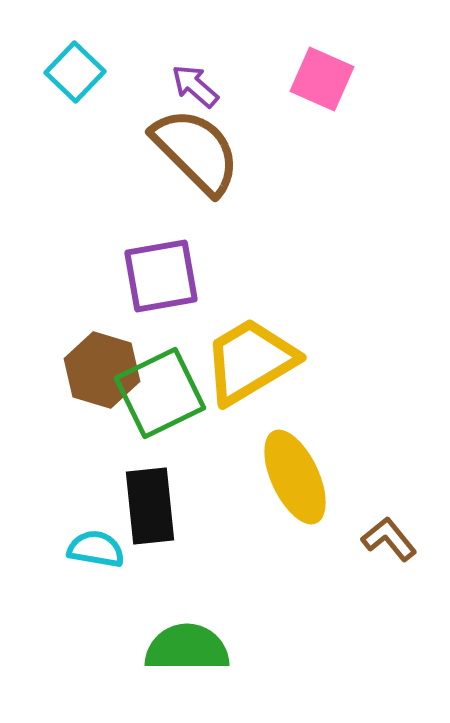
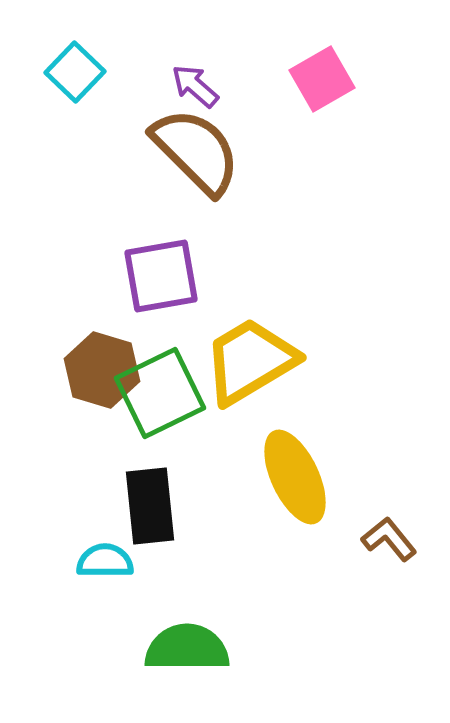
pink square: rotated 36 degrees clockwise
cyan semicircle: moved 9 px right, 12 px down; rotated 10 degrees counterclockwise
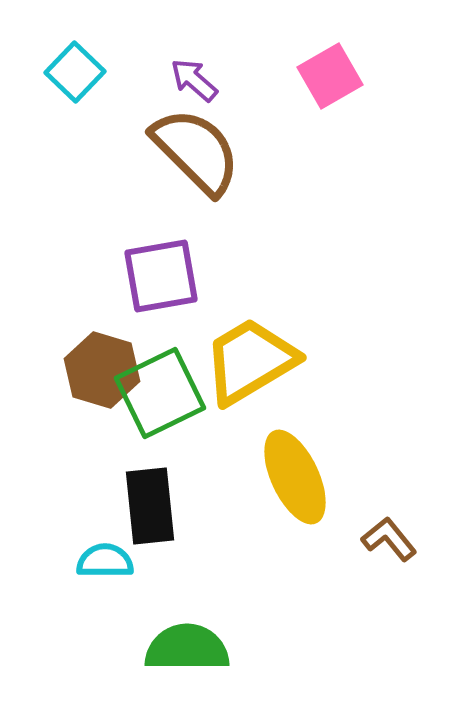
pink square: moved 8 px right, 3 px up
purple arrow: moved 1 px left, 6 px up
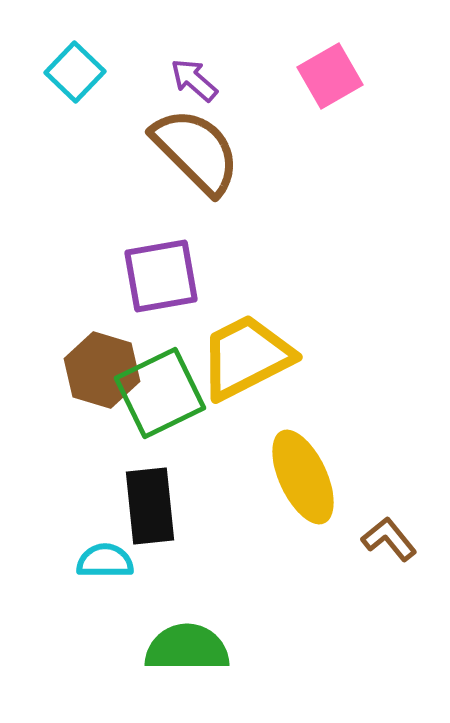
yellow trapezoid: moved 4 px left, 4 px up; rotated 4 degrees clockwise
yellow ellipse: moved 8 px right
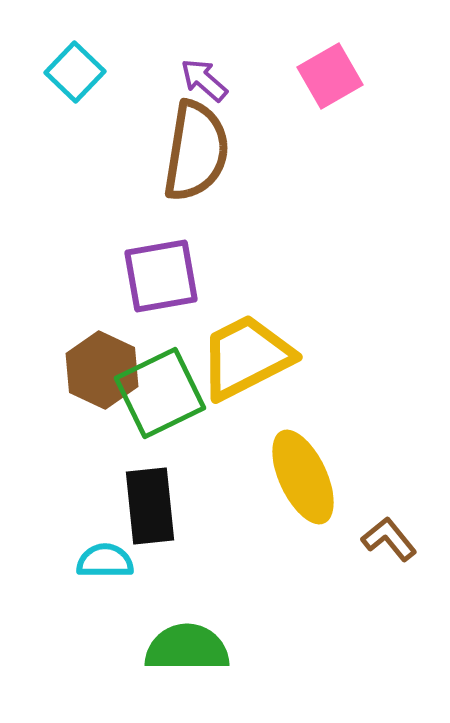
purple arrow: moved 10 px right
brown semicircle: rotated 54 degrees clockwise
brown hexagon: rotated 8 degrees clockwise
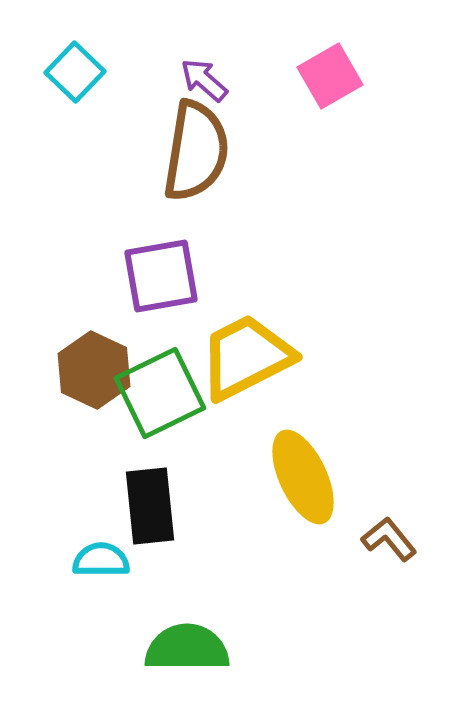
brown hexagon: moved 8 px left
cyan semicircle: moved 4 px left, 1 px up
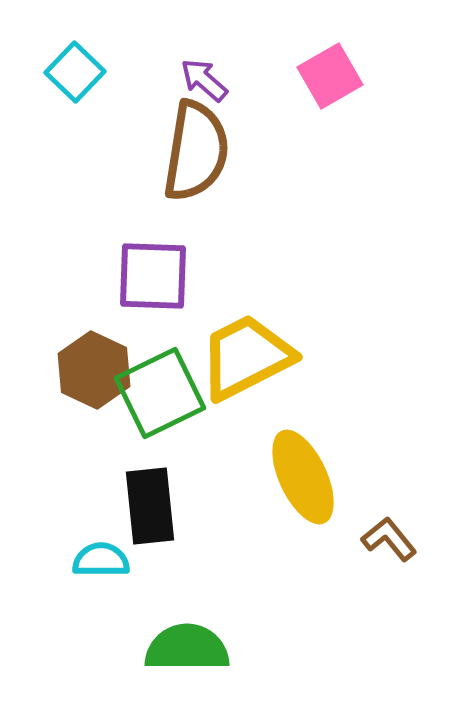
purple square: moved 8 px left; rotated 12 degrees clockwise
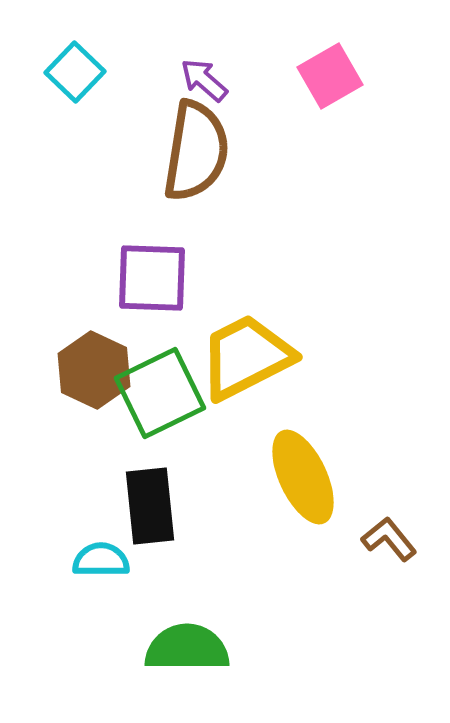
purple square: moved 1 px left, 2 px down
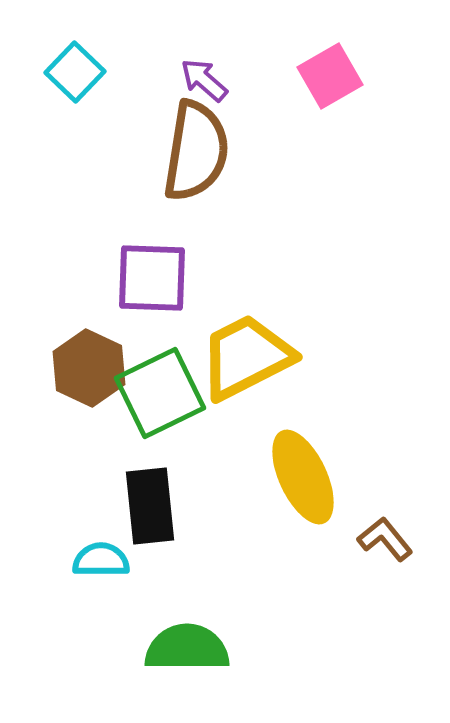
brown hexagon: moved 5 px left, 2 px up
brown L-shape: moved 4 px left
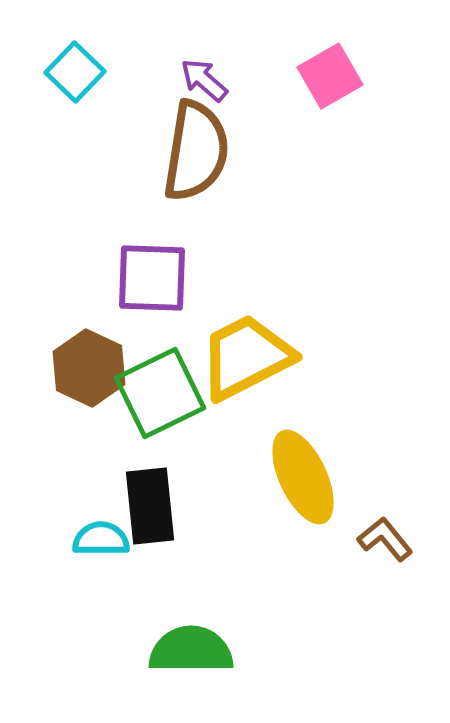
cyan semicircle: moved 21 px up
green semicircle: moved 4 px right, 2 px down
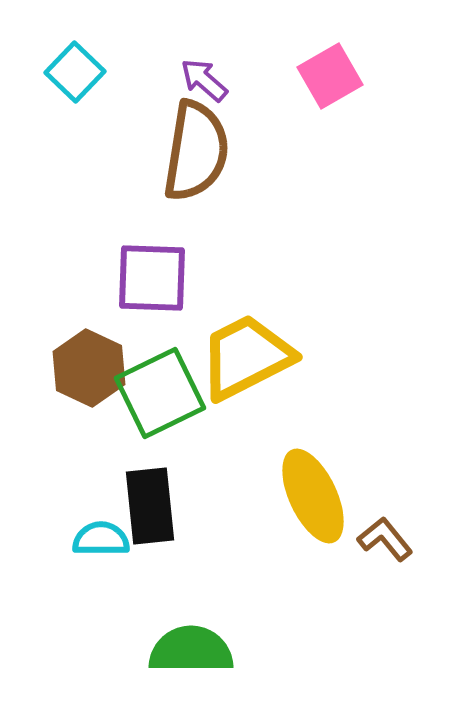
yellow ellipse: moved 10 px right, 19 px down
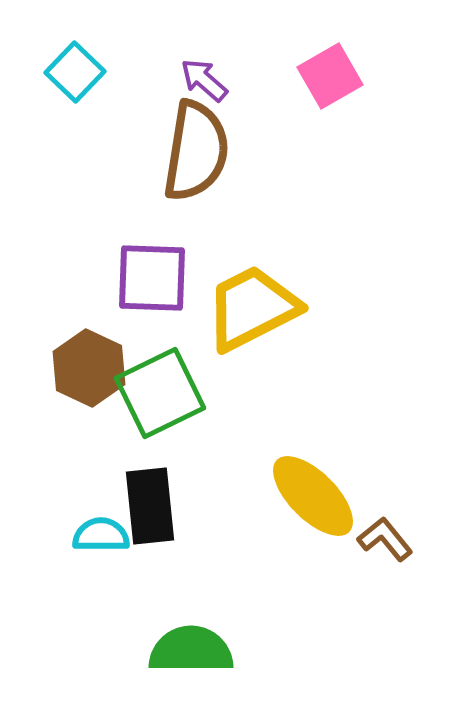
yellow trapezoid: moved 6 px right, 49 px up
yellow ellipse: rotated 20 degrees counterclockwise
cyan semicircle: moved 4 px up
